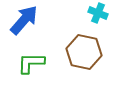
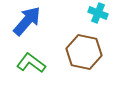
blue arrow: moved 3 px right, 1 px down
green L-shape: rotated 36 degrees clockwise
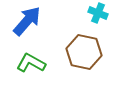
green L-shape: rotated 8 degrees counterclockwise
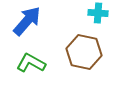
cyan cross: rotated 18 degrees counterclockwise
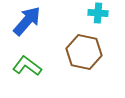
green L-shape: moved 4 px left, 3 px down; rotated 8 degrees clockwise
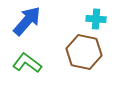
cyan cross: moved 2 px left, 6 px down
green L-shape: moved 3 px up
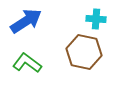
blue arrow: moved 1 px left; rotated 16 degrees clockwise
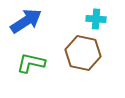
brown hexagon: moved 1 px left, 1 px down
green L-shape: moved 4 px right; rotated 24 degrees counterclockwise
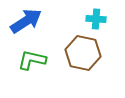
green L-shape: moved 1 px right, 3 px up
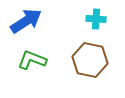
brown hexagon: moved 7 px right, 7 px down
green L-shape: rotated 8 degrees clockwise
